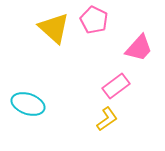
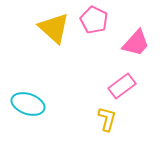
pink trapezoid: moved 3 px left, 5 px up
pink rectangle: moved 6 px right
yellow L-shape: rotated 40 degrees counterclockwise
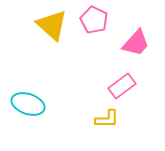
yellow triangle: moved 2 px left, 3 px up
yellow L-shape: rotated 75 degrees clockwise
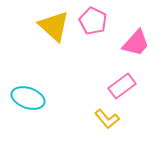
pink pentagon: moved 1 px left, 1 px down
yellow triangle: moved 2 px right, 1 px down
cyan ellipse: moved 6 px up
yellow L-shape: rotated 50 degrees clockwise
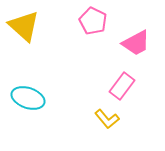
yellow triangle: moved 30 px left
pink trapezoid: rotated 20 degrees clockwise
pink rectangle: rotated 16 degrees counterclockwise
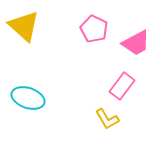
pink pentagon: moved 1 px right, 8 px down
yellow L-shape: rotated 10 degrees clockwise
